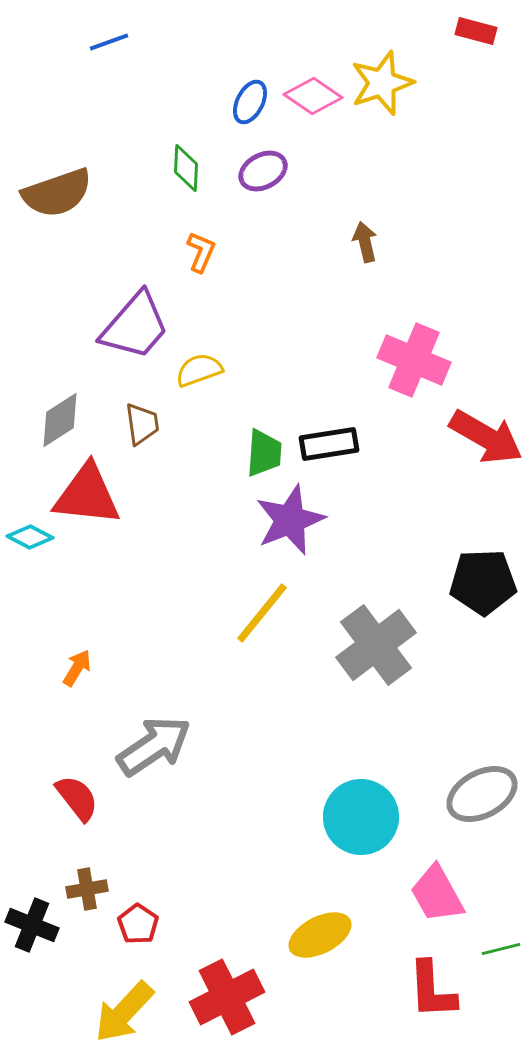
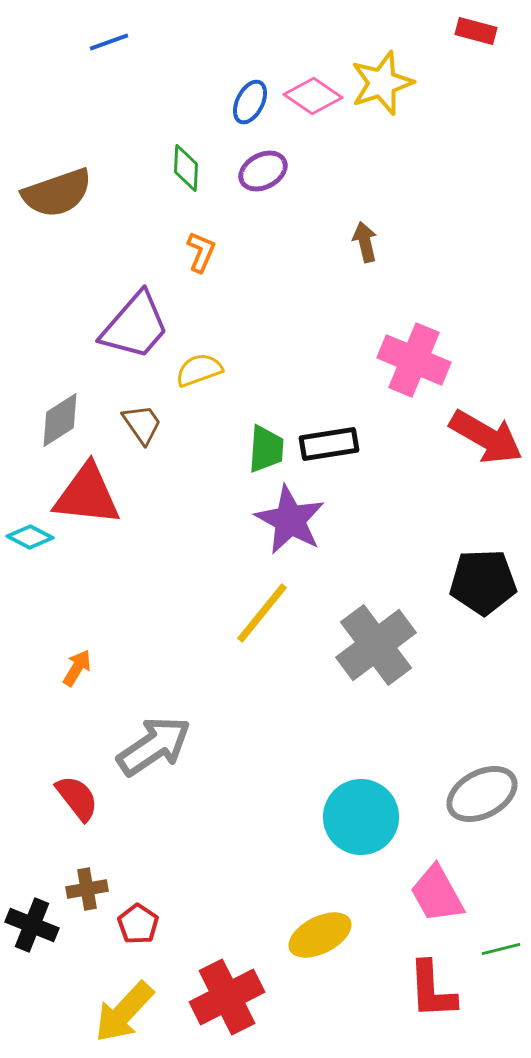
brown trapezoid: rotated 27 degrees counterclockwise
green trapezoid: moved 2 px right, 4 px up
purple star: rotated 22 degrees counterclockwise
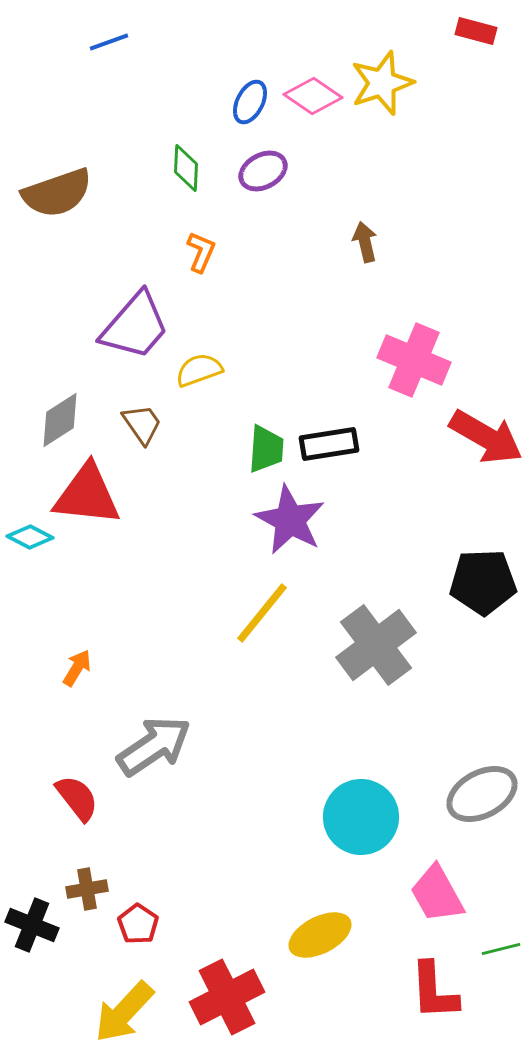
red L-shape: moved 2 px right, 1 px down
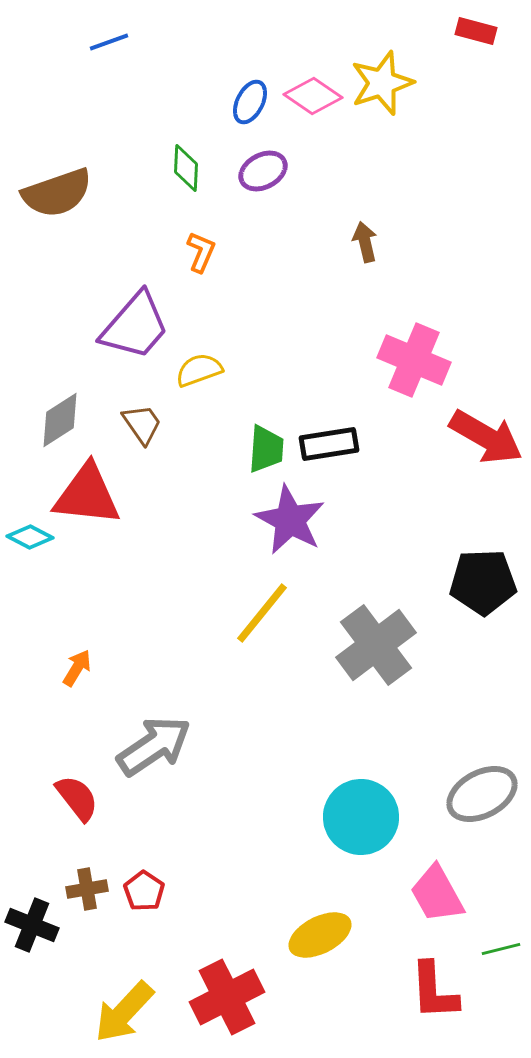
red pentagon: moved 6 px right, 33 px up
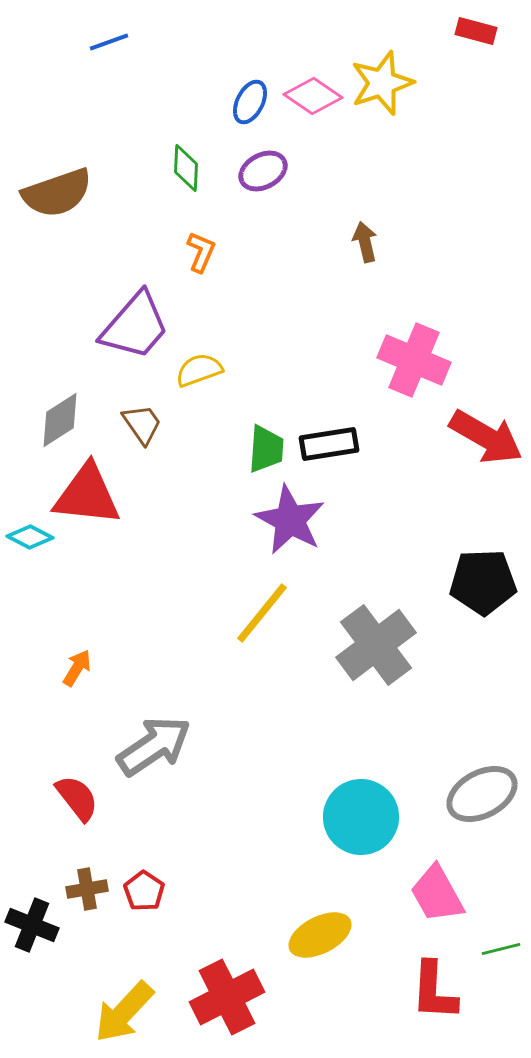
red L-shape: rotated 6 degrees clockwise
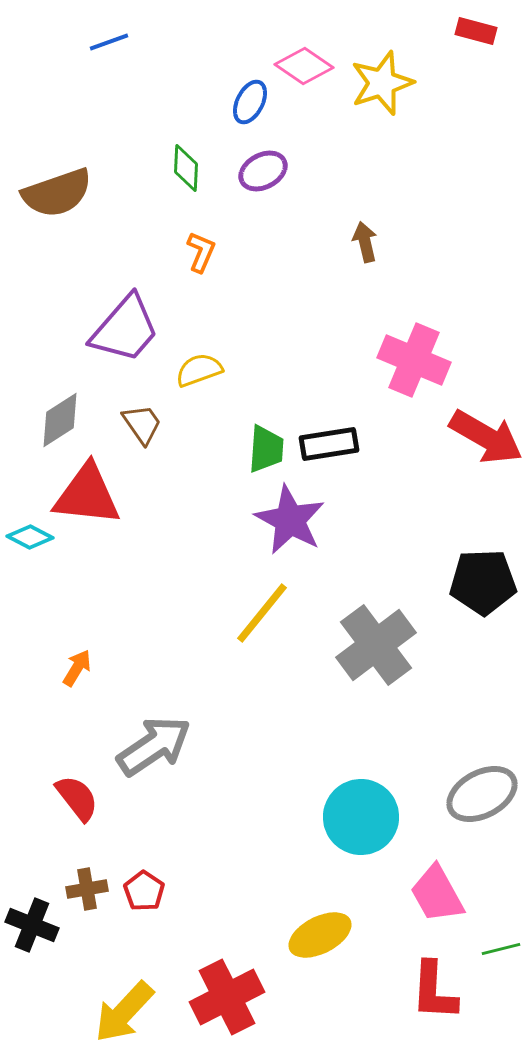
pink diamond: moved 9 px left, 30 px up
purple trapezoid: moved 10 px left, 3 px down
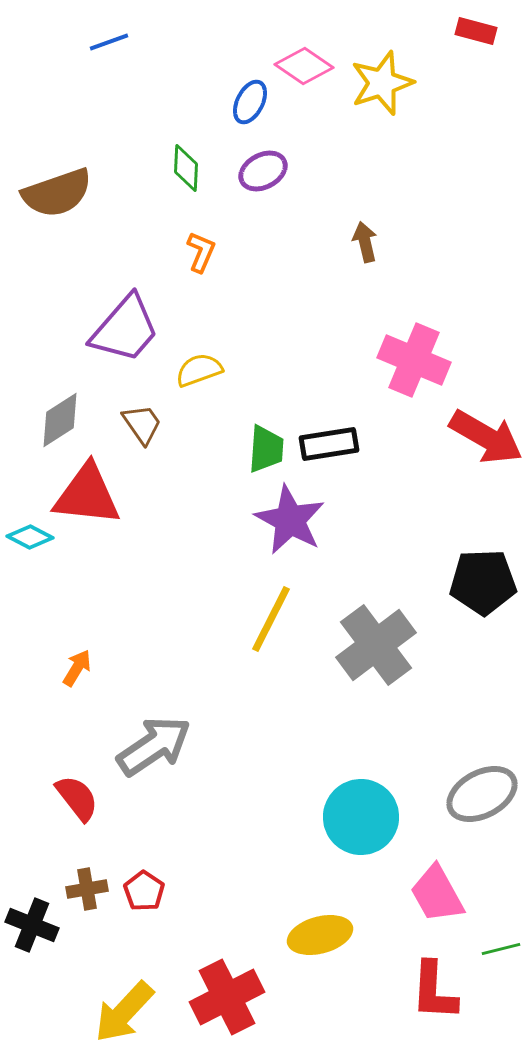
yellow line: moved 9 px right, 6 px down; rotated 12 degrees counterclockwise
yellow ellipse: rotated 12 degrees clockwise
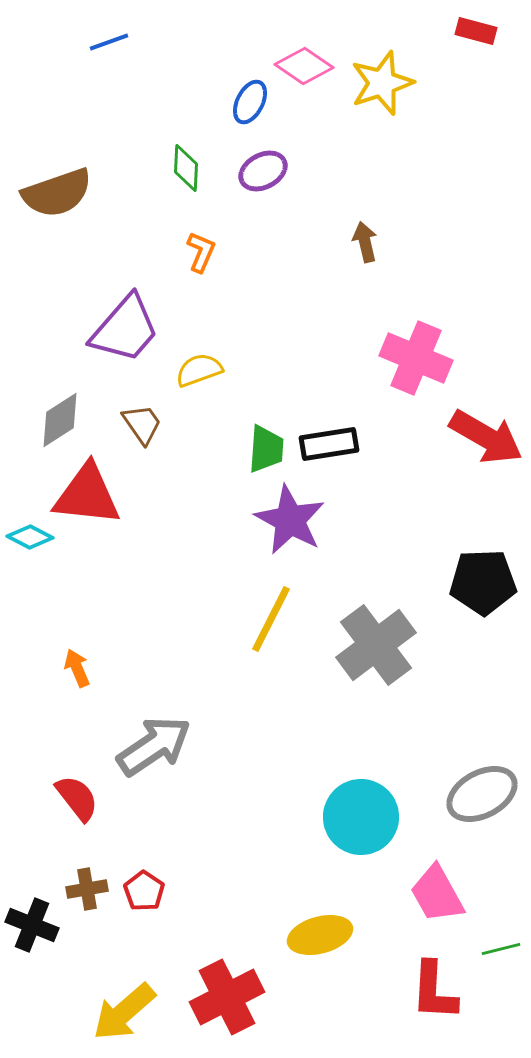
pink cross: moved 2 px right, 2 px up
orange arrow: rotated 54 degrees counterclockwise
yellow arrow: rotated 6 degrees clockwise
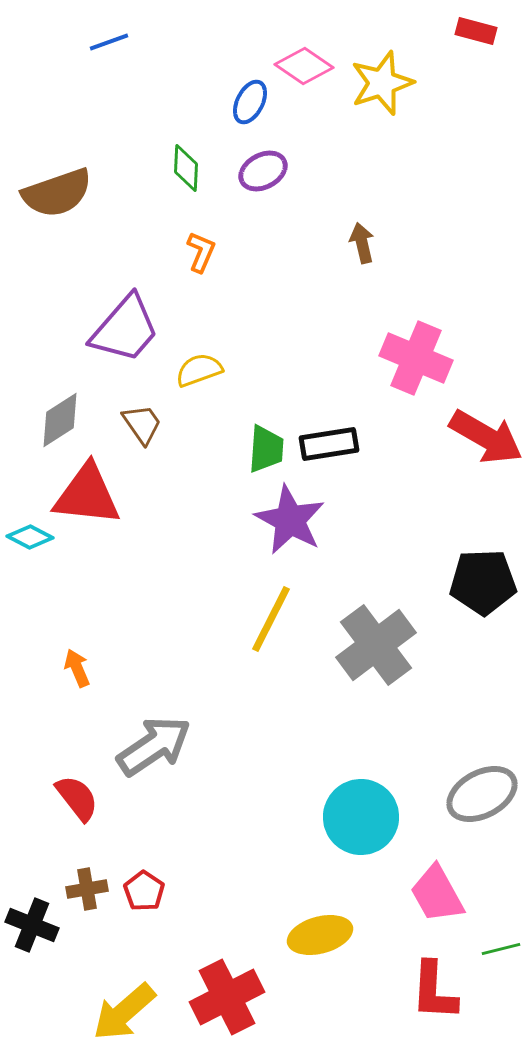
brown arrow: moved 3 px left, 1 px down
